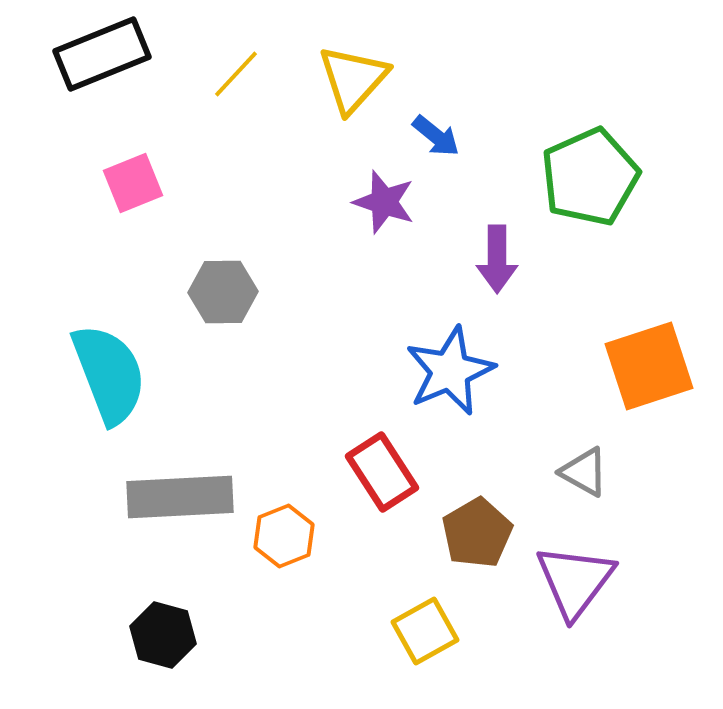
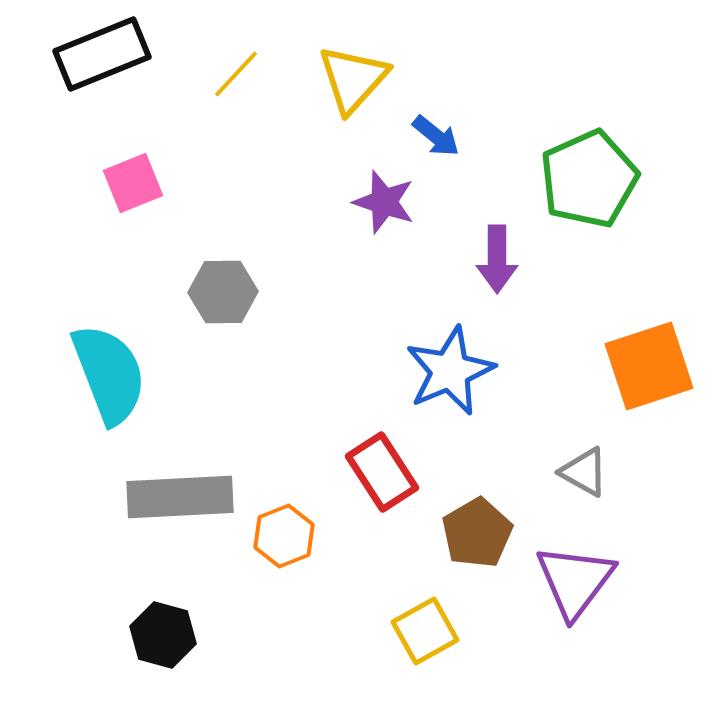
green pentagon: moved 1 px left, 2 px down
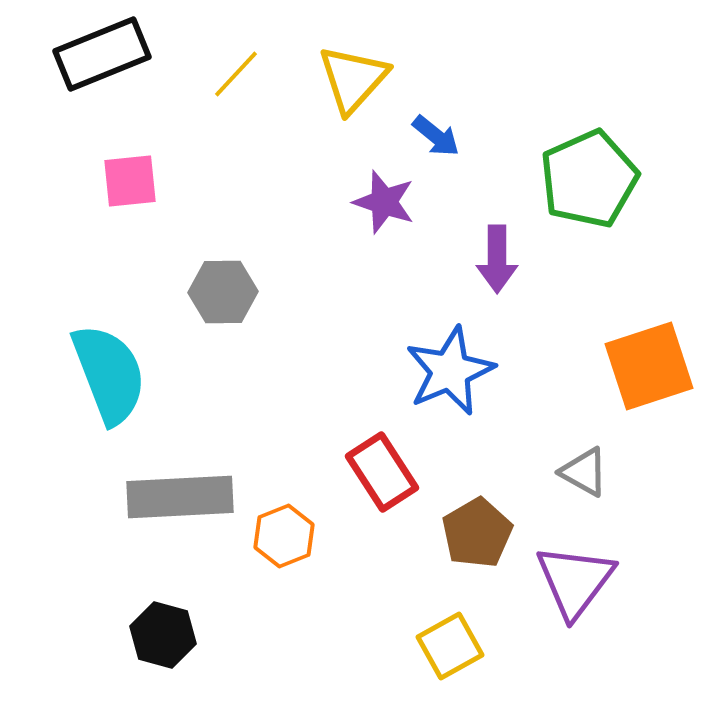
pink square: moved 3 px left, 2 px up; rotated 16 degrees clockwise
yellow square: moved 25 px right, 15 px down
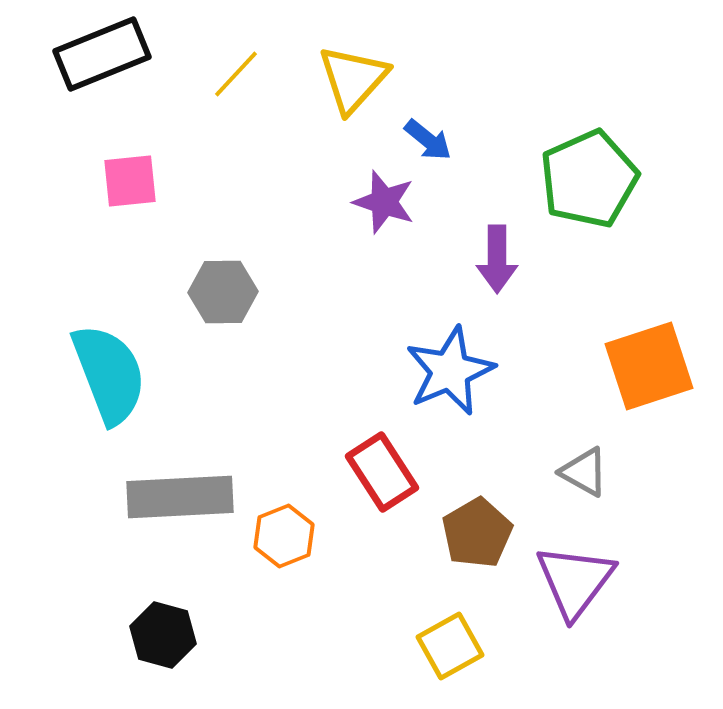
blue arrow: moved 8 px left, 4 px down
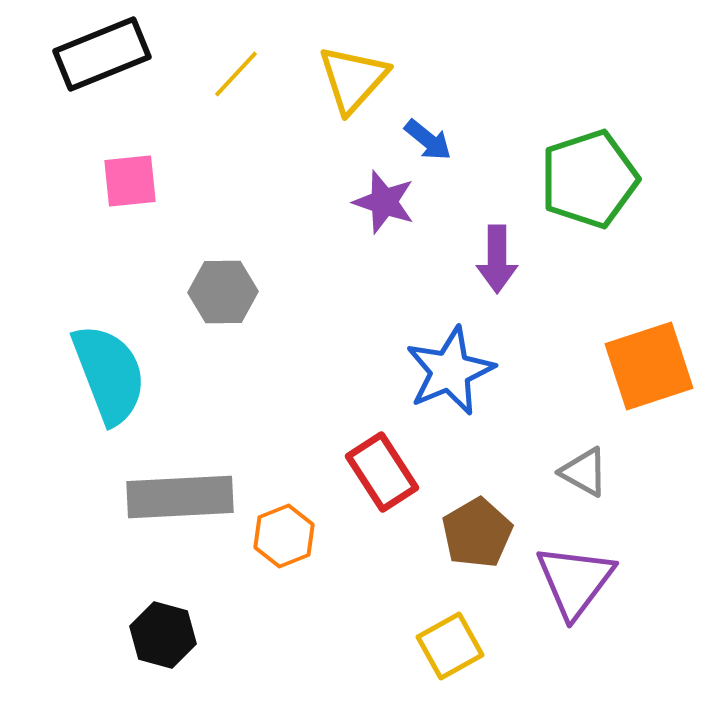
green pentagon: rotated 6 degrees clockwise
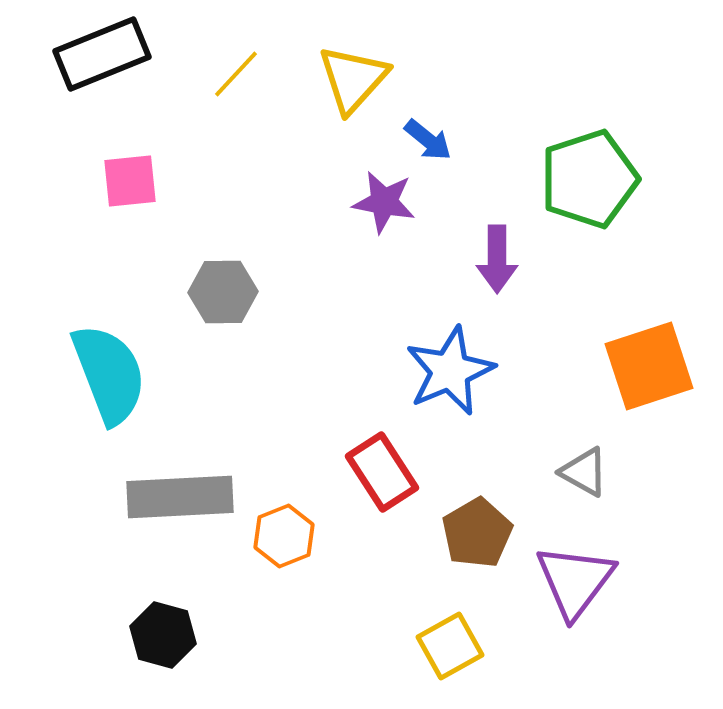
purple star: rotated 8 degrees counterclockwise
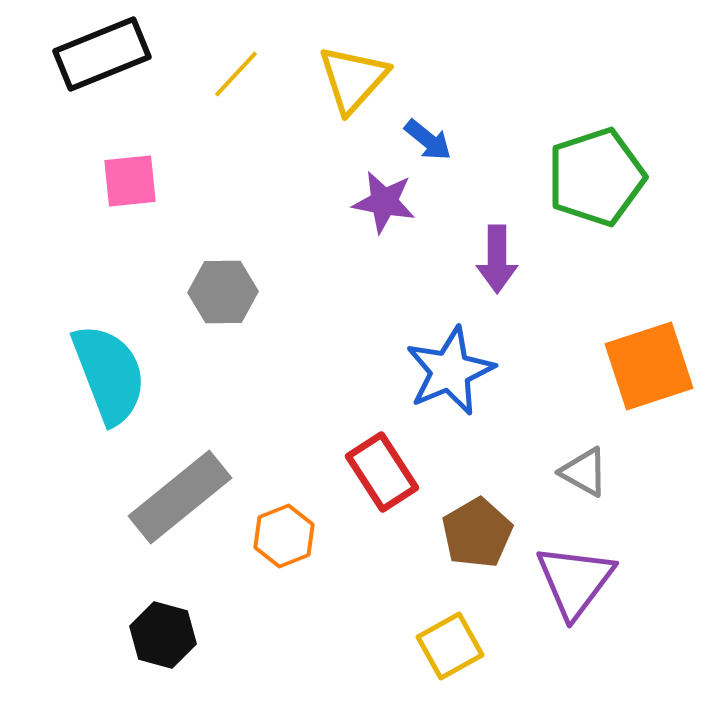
green pentagon: moved 7 px right, 2 px up
gray rectangle: rotated 36 degrees counterclockwise
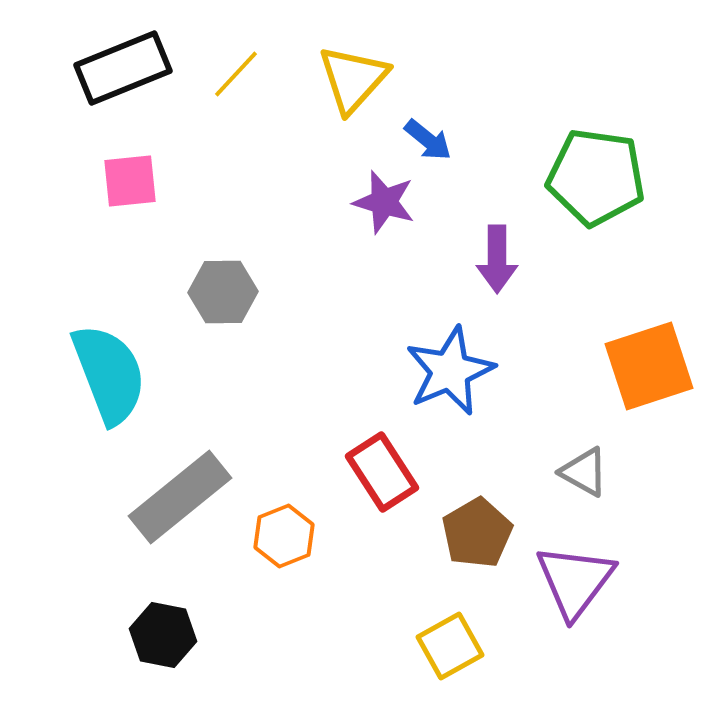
black rectangle: moved 21 px right, 14 px down
green pentagon: rotated 26 degrees clockwise
purple star: rotated 6 degrees clockwise
black hexagon: rotated 4 degrees counterclockwise
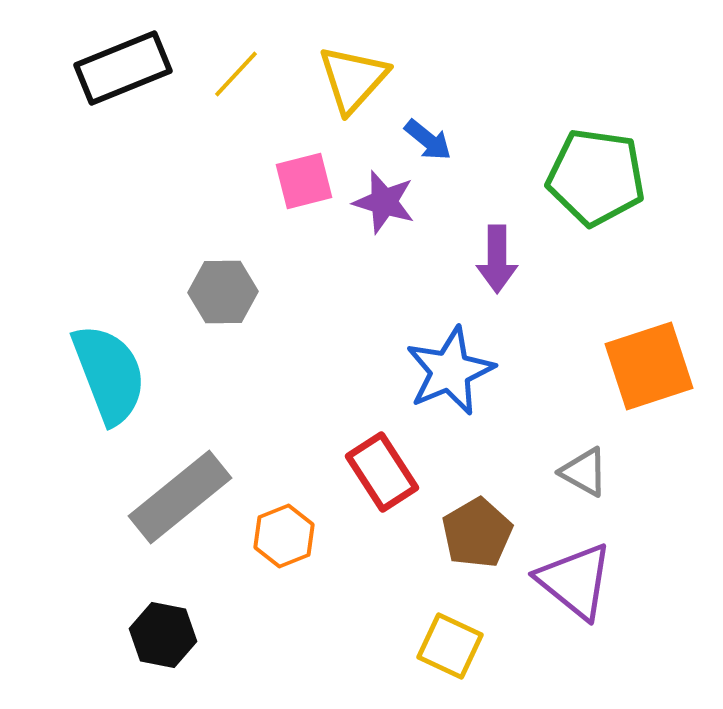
pink square: moved 174 px right; rotated 8 degrees counterclockwise
purple triangle: rotated 28 degrees counterclockwise
yellow square: rotated 36 degrees counterclockwise
